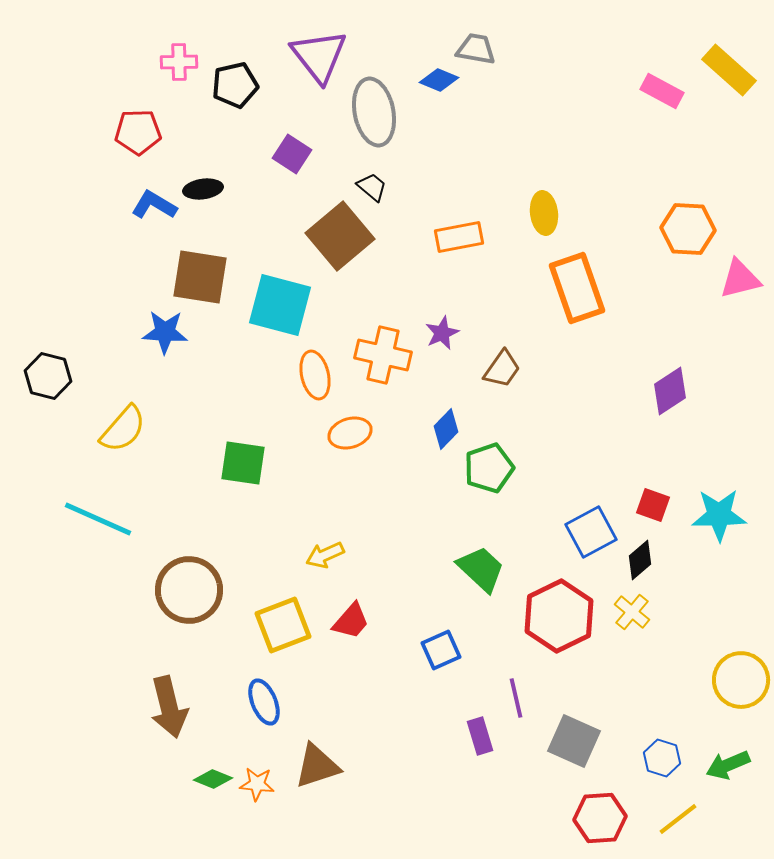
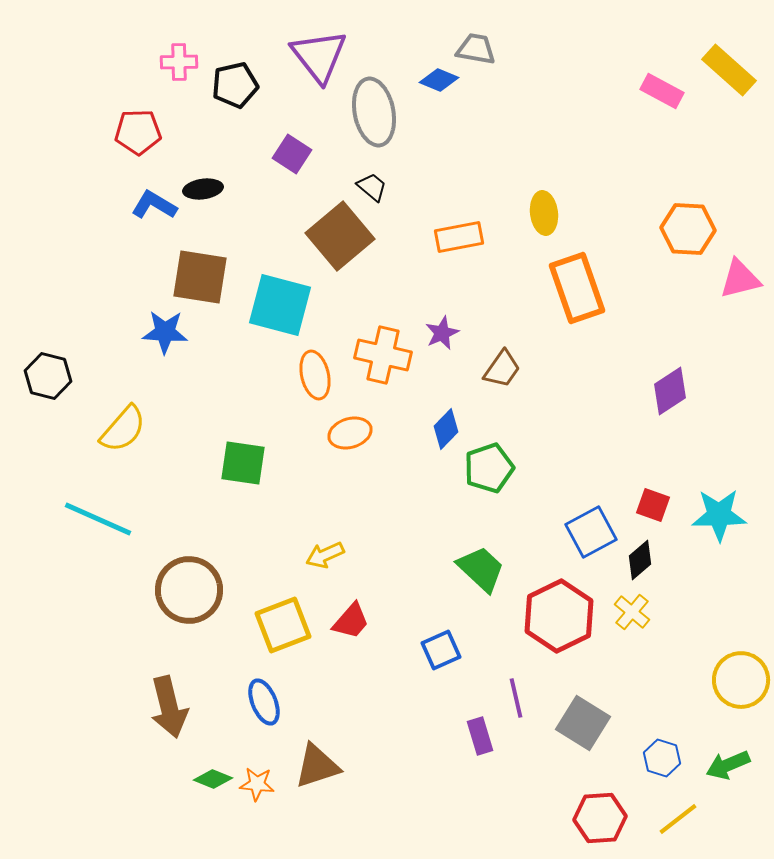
gray square at (574, 741): moved 9 px right, 18 px up; rotated 8 degrees clockwise
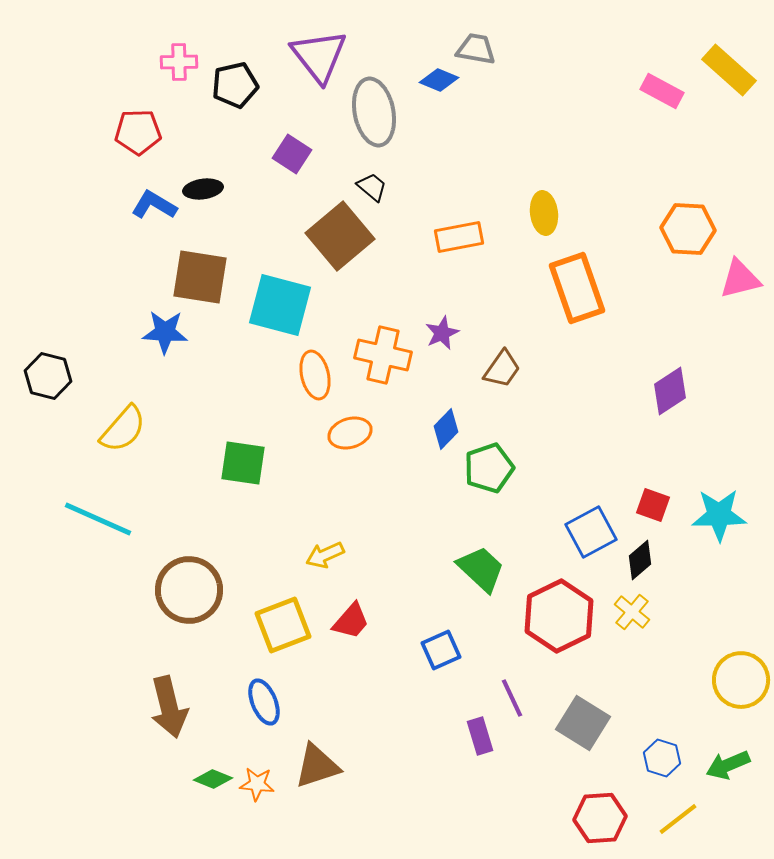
purple line at (516, 698): moved 4 px left; rotated 12 degrees counterclockwise
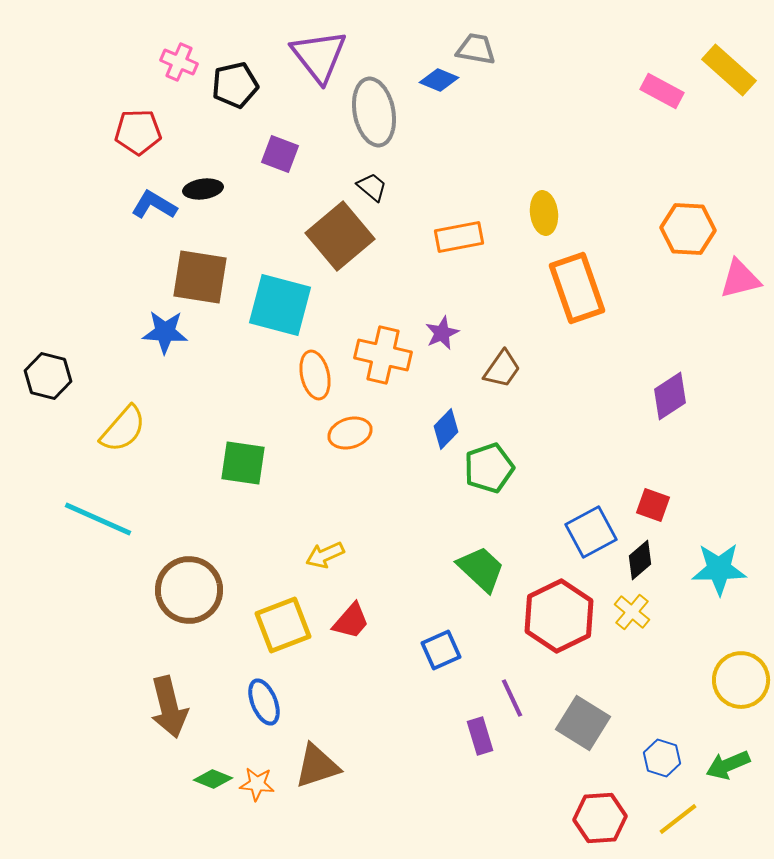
pink cross at (179, 62): rotated 24 degrees clockwise
purple square at (292, 154): moved 12 px left; rotated 12 degrees counterclockwise
purple diamond at (670, 391): moved 5 px down
cyan star at (719, 515): moved 54 px down
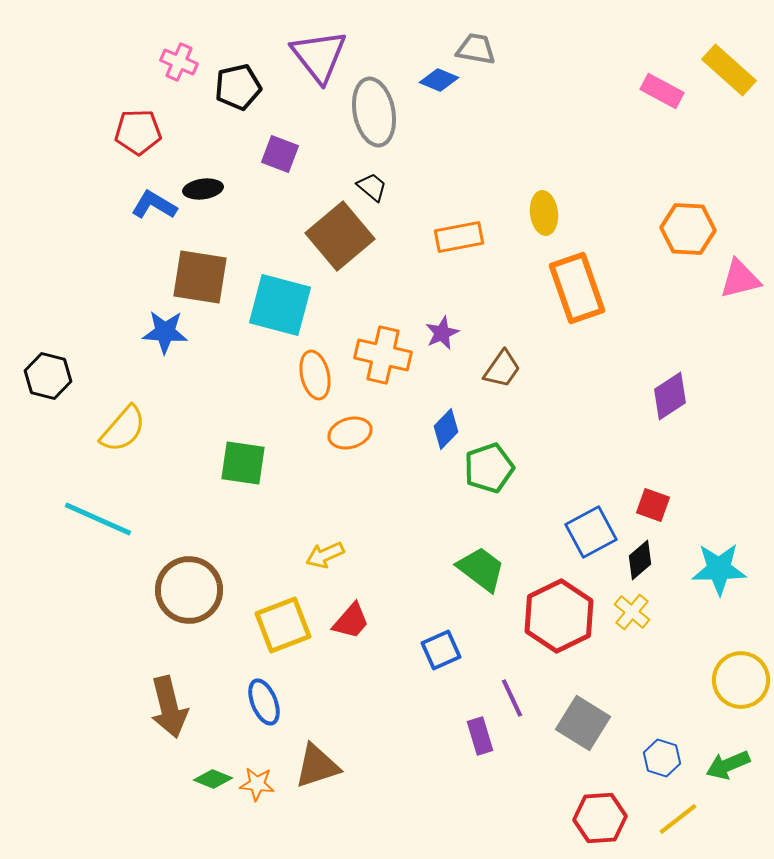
black pentagon at (235, 85): moved 3 px right, 2 px down
green trapezoid at (481, 569): rotated 6 degrees counterclockwise
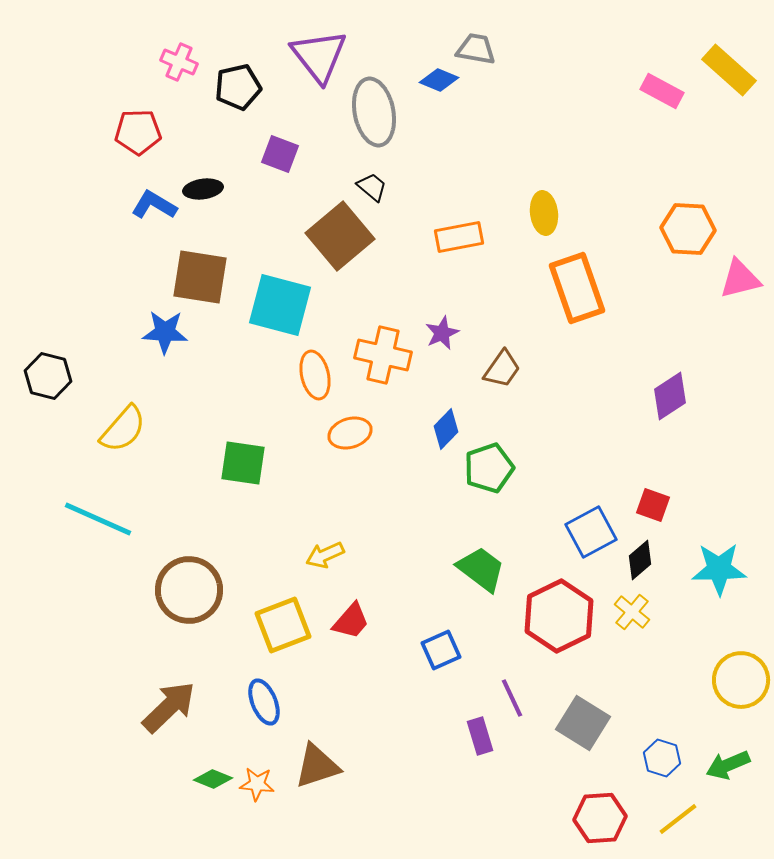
brown arrow at (169, 707): rotated 120 degrees counterclockwise
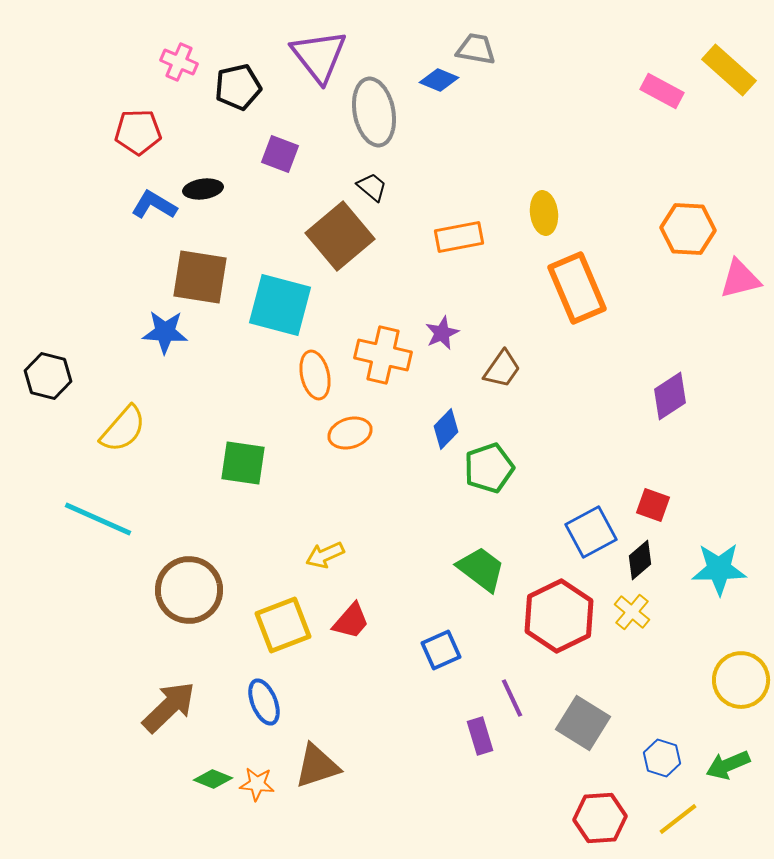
orange rectangle at (577, 288): rotated 4 degrees counterclockwise
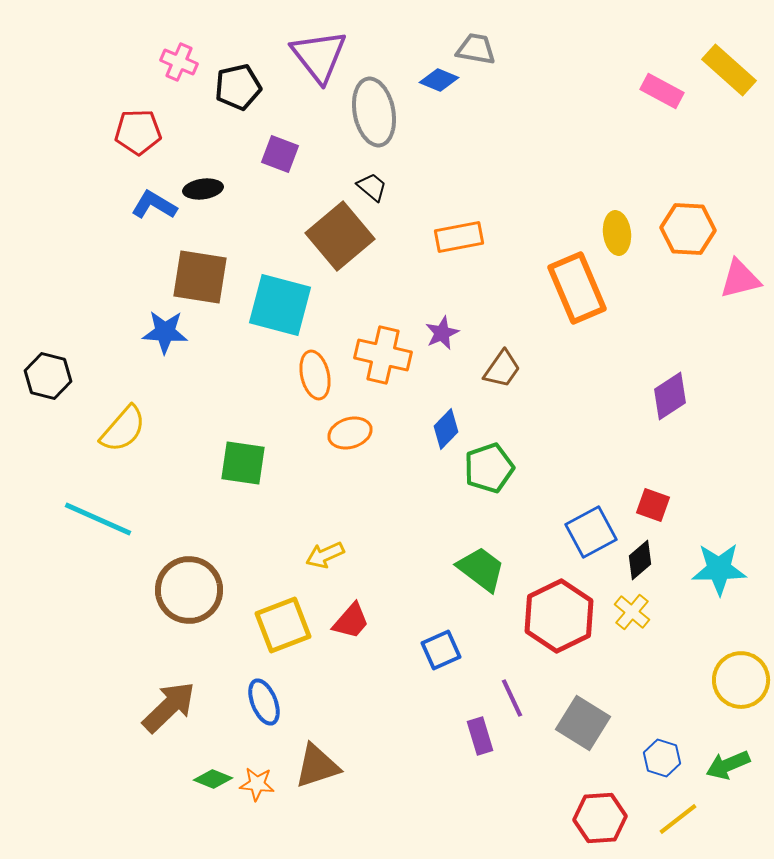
yellow ellipse at (544, 213): moved 73 px right, 20 px down
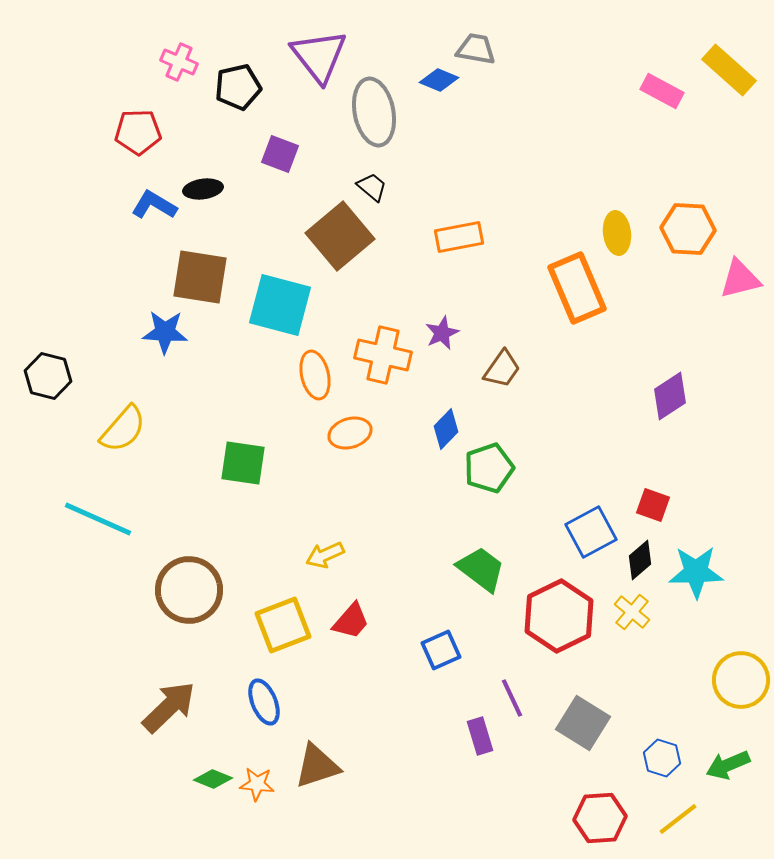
cyan star at (719, 569): moved 23 px left, 3 px down
